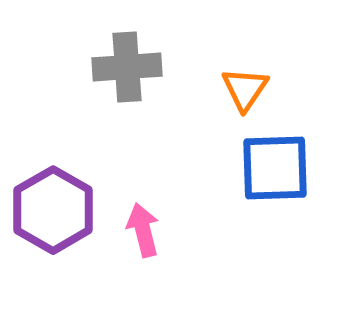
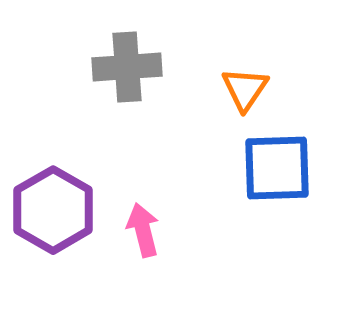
blue square: moved 2 px right
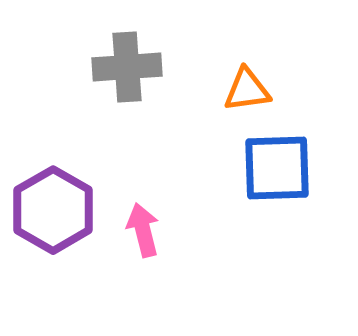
orange triangle: moved 2 px right, 1 px down; rotated 48 degrees clockwise
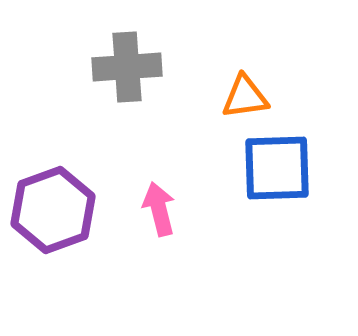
orange triangle: moved 2 px left, 7 px down
purple hexagon: rotated 10 degrees clockwise
pink arrow: moved 16 px right, 21 px up
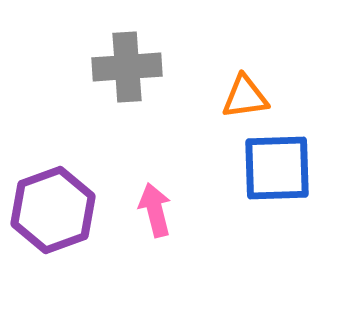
pink arrow: moved 4 px left, 1 px down
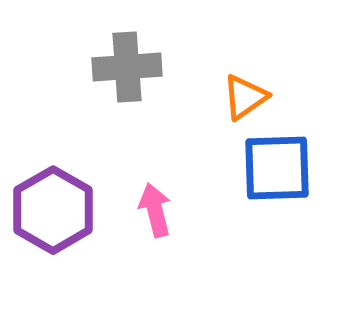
orange triangle: rotated 27 degrees counterclockwise
purple hexagon: rotated 10 degrees counterclockwise
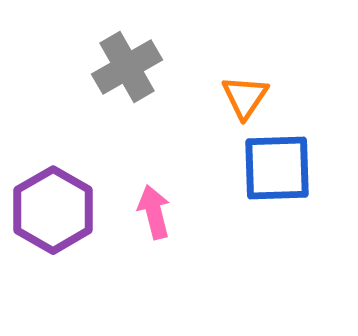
gray cross: rotated 26 degrees counterclockwise
orange triangle: rotated 21 degrees counterclockwise
pink arrow: moved 1 px left, 2 px down
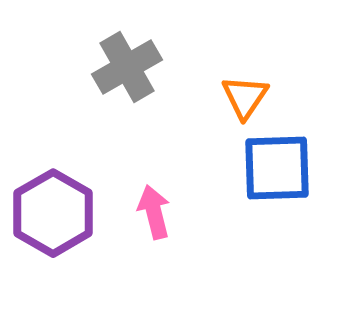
purple hexagon: moved 3 px down
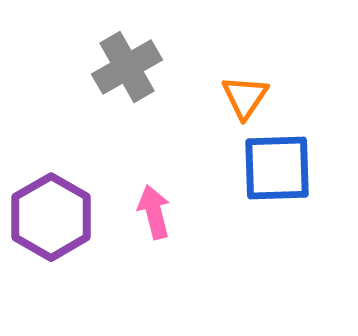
purple hexagon: moved 2 px left, 4 px down
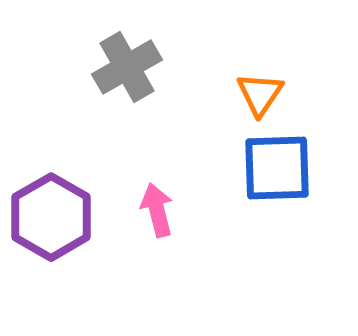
orange triangle: moved 15 px right, 3 px up
pink arrow: moved 3 px right, 2 px up
